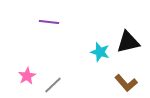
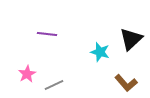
purple line: moved 2 px left, 12 px down
black triangle: moved 3 px right, 3 px up; rotated 30 degrees counterclockwise
pink star: moved 2 px up
gray line: moved 1 px right; rotated 18 degrees clockwise
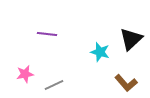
pink star: moved 2 px left; rotated 18 degrees clockwise
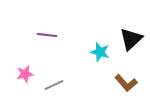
purple line: moved 1 px down
